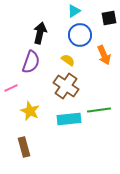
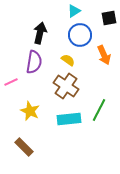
purple semicircle: moved 3 px right; rotated 10 degrees counterclockwise
pink line: moved 6 px up
green line: rotated 55 degrees counterclockwise
brown rectangle: rotated 30 degrees counterclockwise
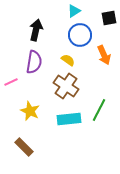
black arrow: moved 4 px left, 3 px up
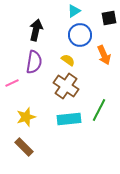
pink line: moved 1 px right, 1 px down
yellow star: moved 4 px left, 6 px down; rotated 30 degrees clockwise
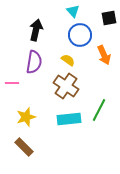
cyan triangle: moved 1 px left; rotated 40 degrees counterclockwise
pink line: rotated 24 degrees clockwise
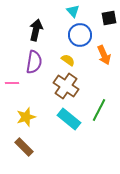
cyan rectangle: rotated 45 degrees clockwise
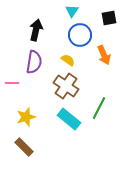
cyan triangle: moved 1 px left; rotated 16 degrees clockwise
green line: moved 2 px up
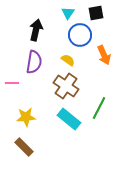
cyan triangle: moved 4 px left, 2 px down
black square: moved 13 px left, 5 px up
yellow star: rotated 12 degrees clockwise
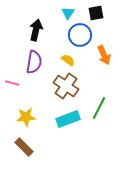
pink line: rotated 16 degrees clockwise
cyan rectangle: moved 1 px left; rotated 60 degrees counterclockwise
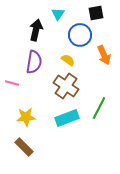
cyan triangle: moved 10 px left, 1 px down
cyan rectangle: moved 1 px left, 1 px up
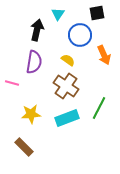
black square: moved 1 px right
black arrow: moved 1 px right
yellow star: moved 5 px right, 3 px up
